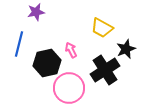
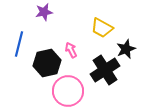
purple star: moved 8 px right
pink circle: moved 1 px left, 3 px down
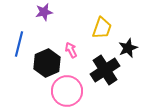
yellow trapezoid: rotated 100 degrees counterclockwise
black star: moved 2 px right, 1 px up
black hexagon: rotated 12 degrees counterclockwise
pink circle: moved 1 px left
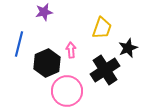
pink arrow: rotated 21 degrees clockwise
